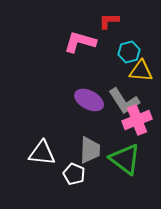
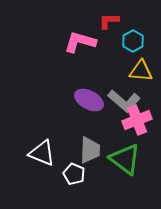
cyan hexagon: moved 4 px right, 11 px up; rotated 15 degrees counterclockwise
gray L-shape: rotated 16 degrees counterclockwise
white triangle: rotated 16 degrees clockwise
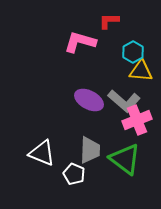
cyan hexagon: moved 11 px down
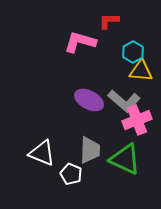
green triangle: rotated 12 degrees counterclockwise
white pentagon: moved 3 px left
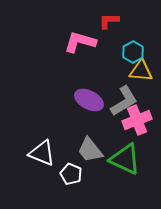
gray L-shape: rotated 72 degrees counterclockwise
gray trapezoid: rotated 140 degrees clockwise
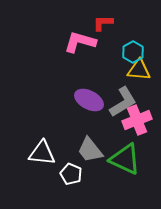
red L-shape: moved 6 px left, 2 px down
yellow triangle: moved 2 px left, 1 px up
gray L-shape: moved 1 px left, 1 px down
white triangle: rotated 16 degrees counterclockwise
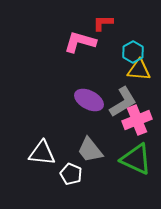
green triangle: moved 11 px right
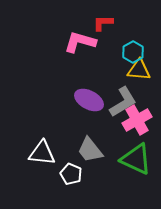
pink cross: rotated 8 degrees counterclockwise
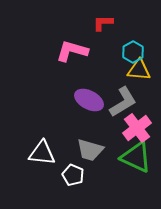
pink L-shape: moved 8 px left, 9 px down
pink cross: moved 8 px down; rotated 8 degrees counterclockwise
gray trapezoid: rotated 36 degrees counterclockwise
green triangle: moved 2 px up
white pentagon: moved 2 px right, 1 px down
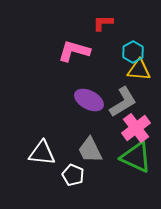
pink L-shape: moved 2 px right
pink cross: moved 1 px left
gray trapezoid: rotated 48 degrees clockwise
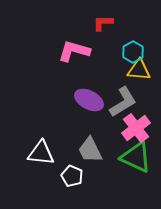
white triangle: moved 1 px left
white pentagon: moved 1 px left, 1 px down
